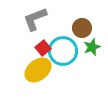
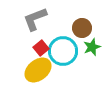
red square: moved 2 px left
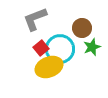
cyan circle: moved 3 px left, 2 px up
yellow ellipse: moved 11 px right, 3 px up; rotated 16 degrees clockwise
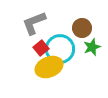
gray L-shape: moved 1 px left, 4 px down
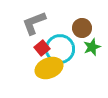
red square: moved 1 px right
yellow ellipse: moved 1 px down
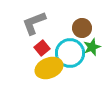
cyan circle: moved 10 px right, 4 px down
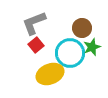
red square: moved 6 px left, 3 px up
yellow ellipse: moved 1 px right, 6 px down
